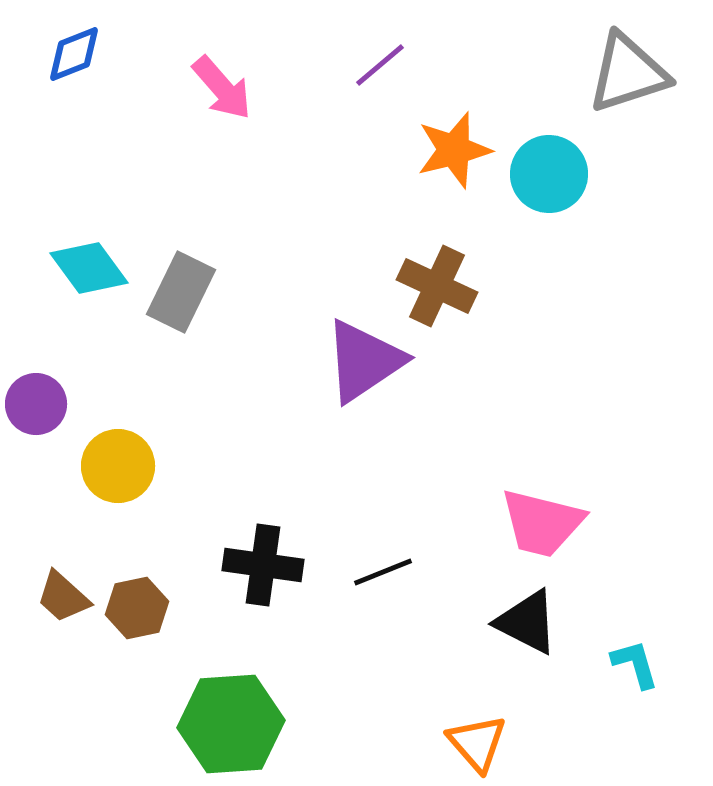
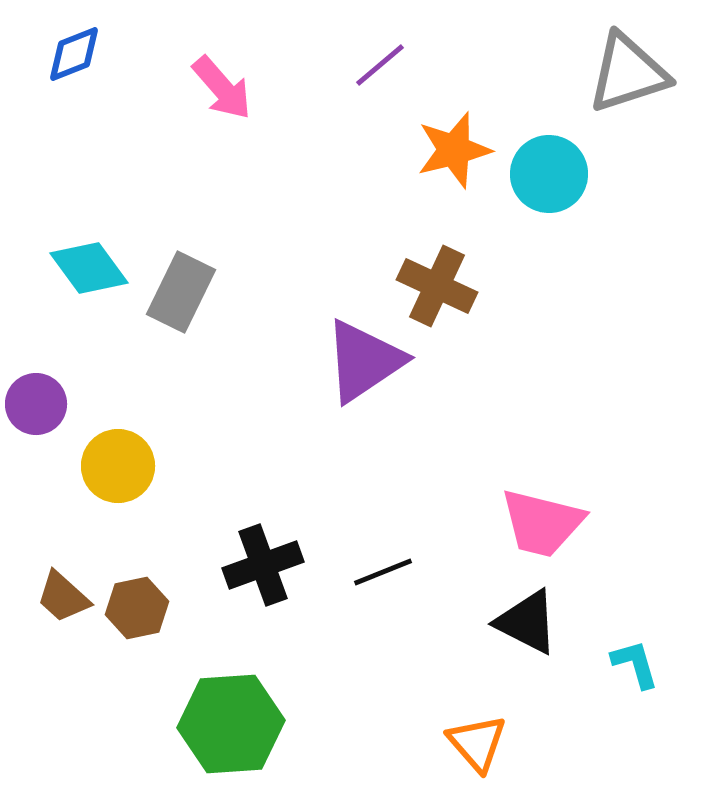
black cross: rotated 28 degrees counterclockwise
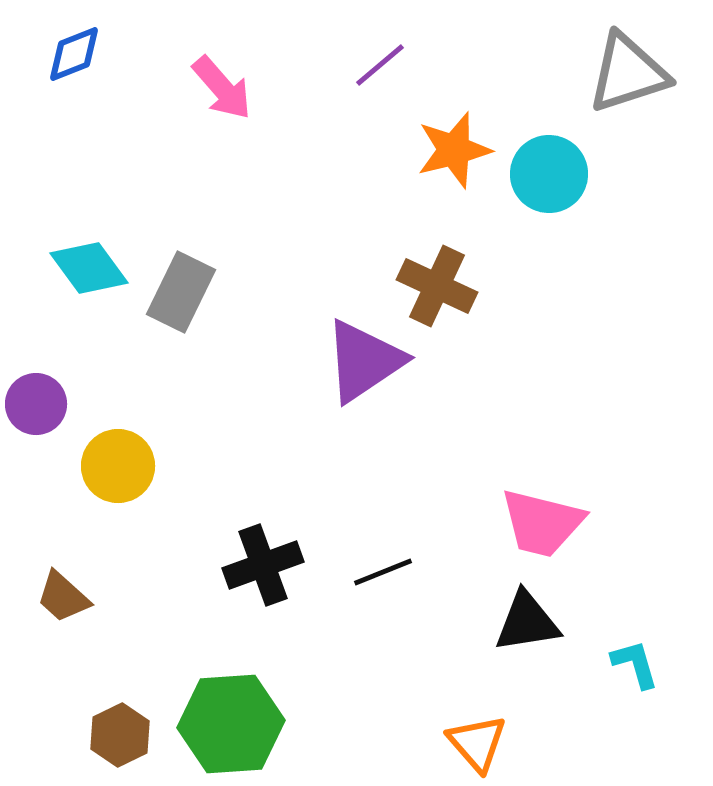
brown hexagon: moved 17 px left, 127 px down; rotated 14 degrees counterclockwise
black triangle: rotated 36 degrees counterclockwise
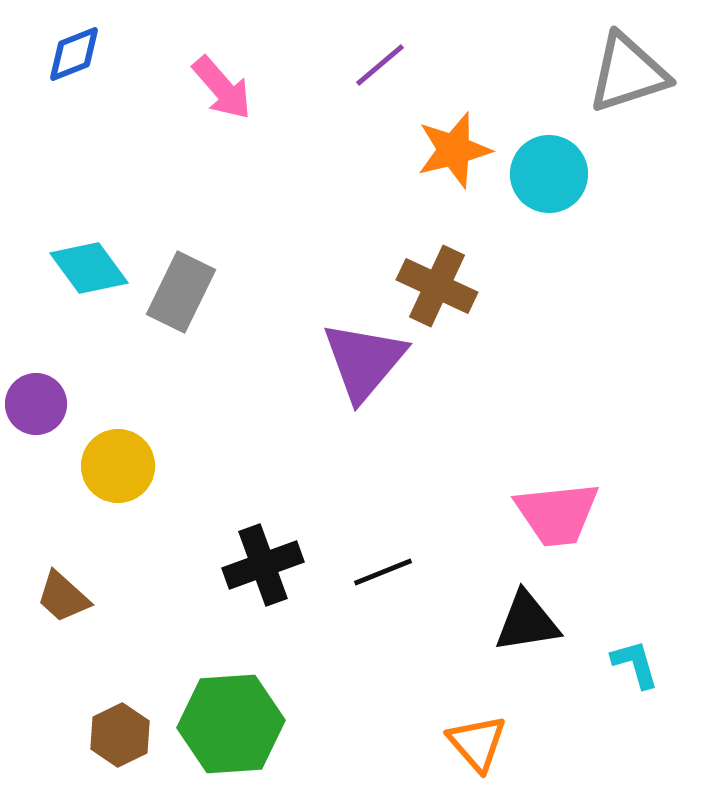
purple triangle: rotated 16 degrees counterclockwise
pink trapezoid: moved 15 px right, 9 px up; rotated 20 degrees counterclockwise
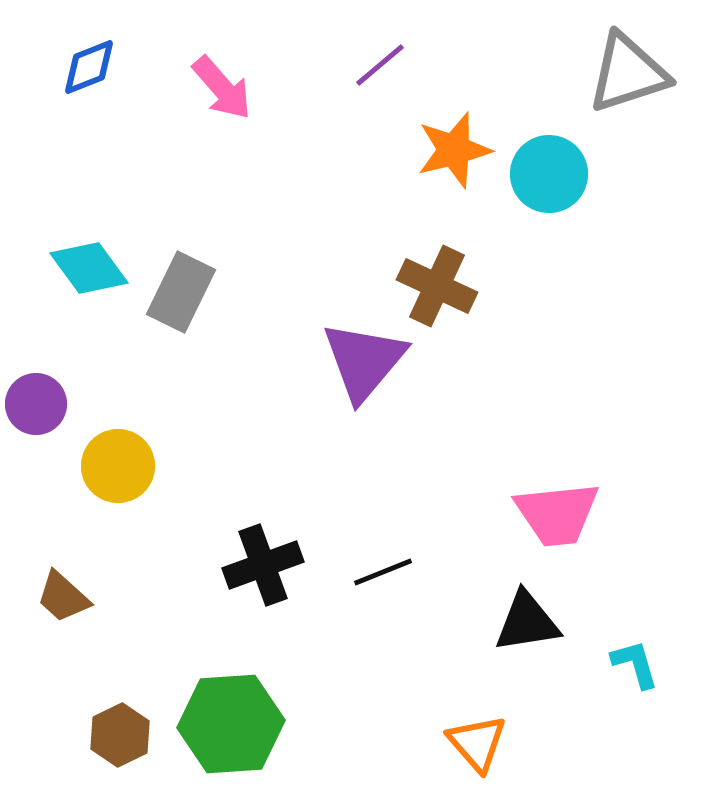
blue diamond: moved 15 px right, 13 px down
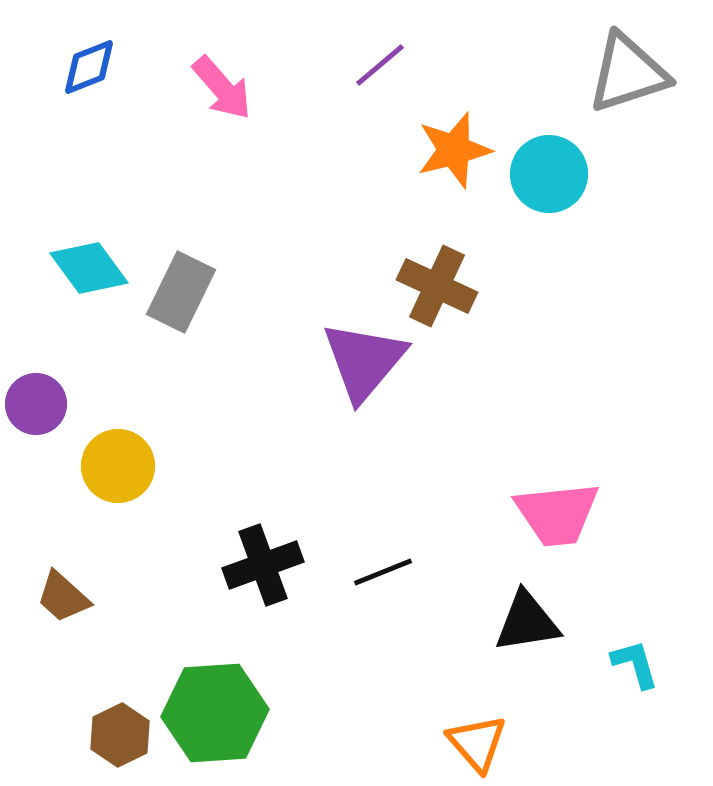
green hexagon: moved 16 px left, 11 px up
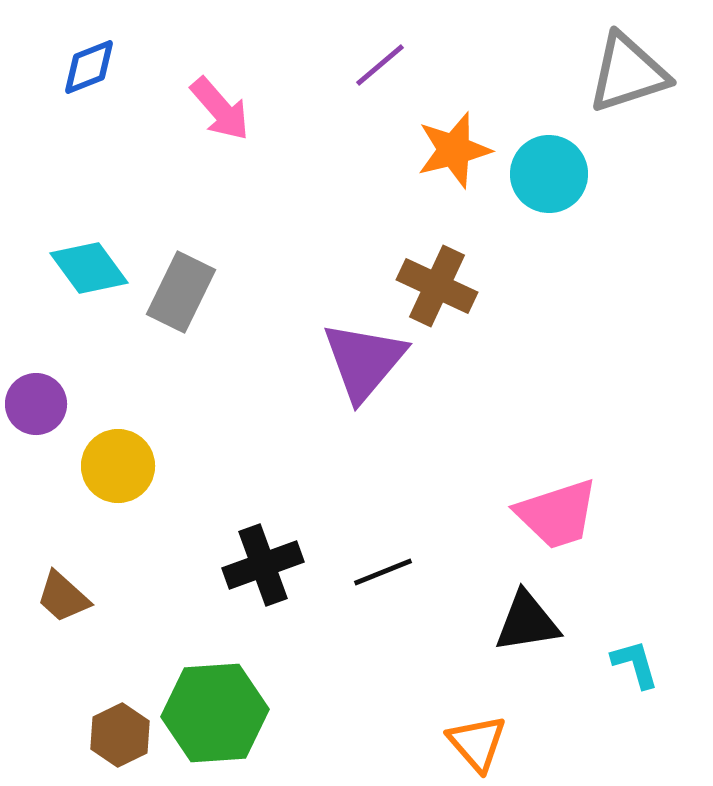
pink arrow: moved 2 px left, 21 px down
pink trapezoid: rotated 12 degrees counterclockwise
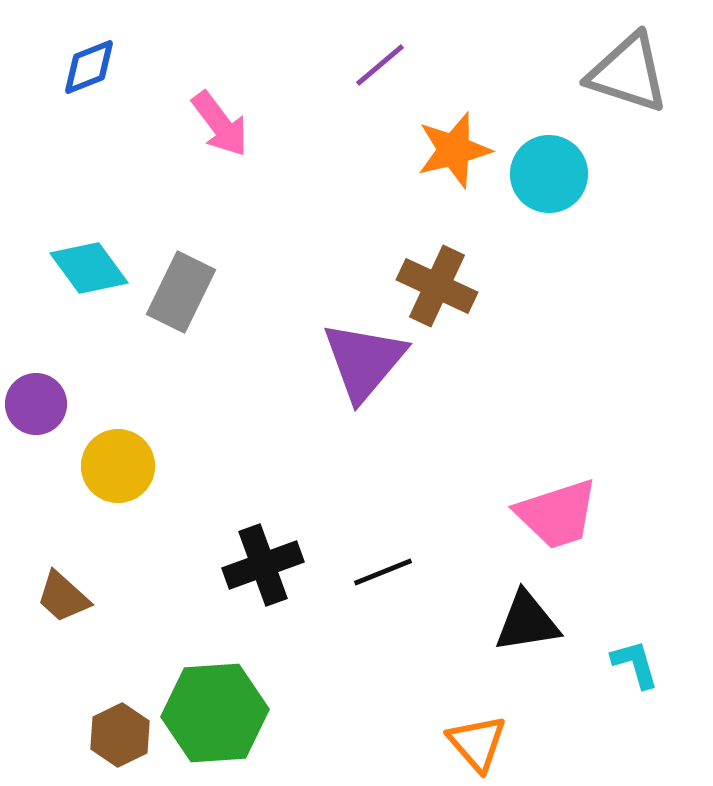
gray triangle: rotated 36 degrees clockwise
pink arrow: moved 15 px down; rotated 4 degrees clockwise
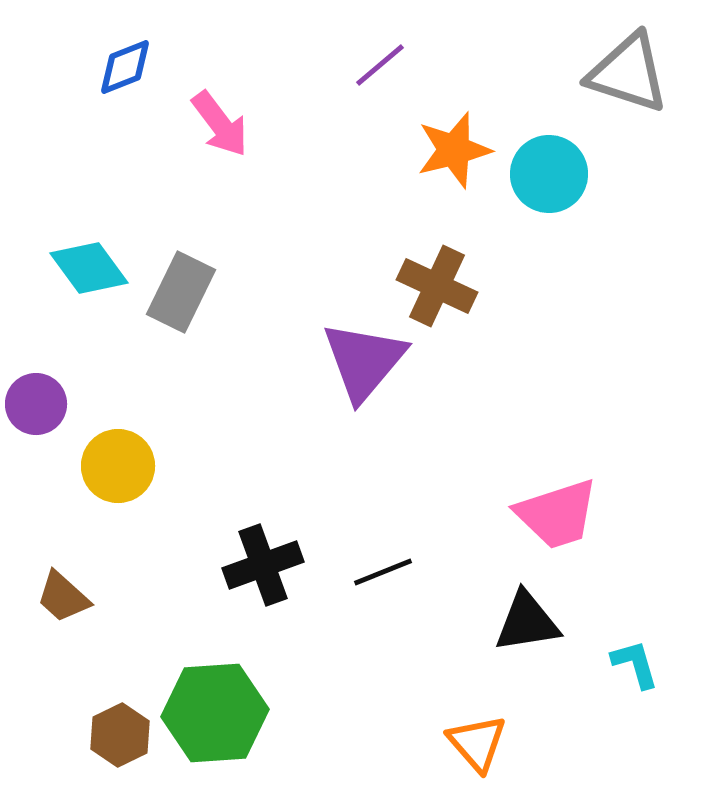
blue diamond: moved 36 px right
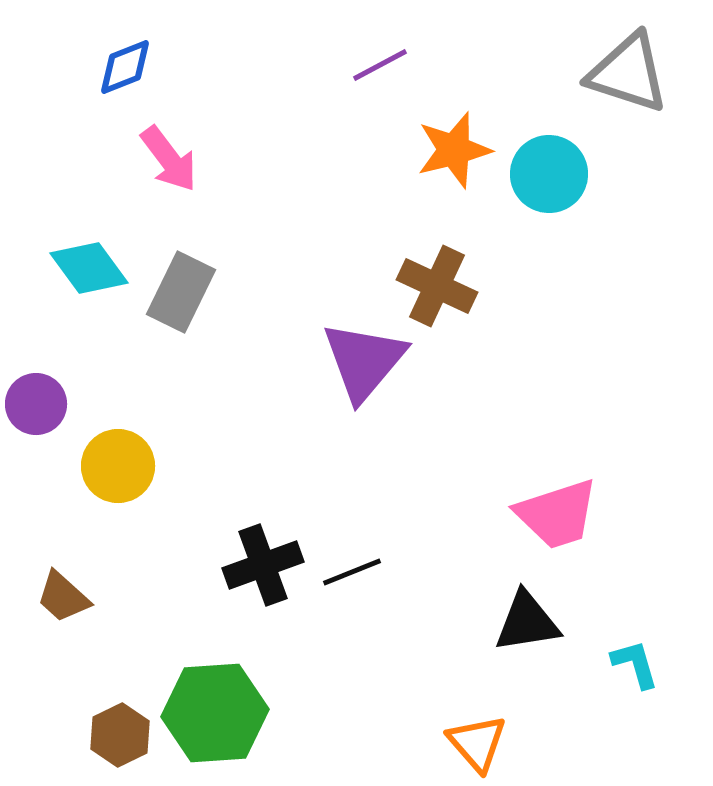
purple line: rotated 12 degrees clockwise
pink arrow: moved 51 px left, 35 px down
black line: moved 31 px left
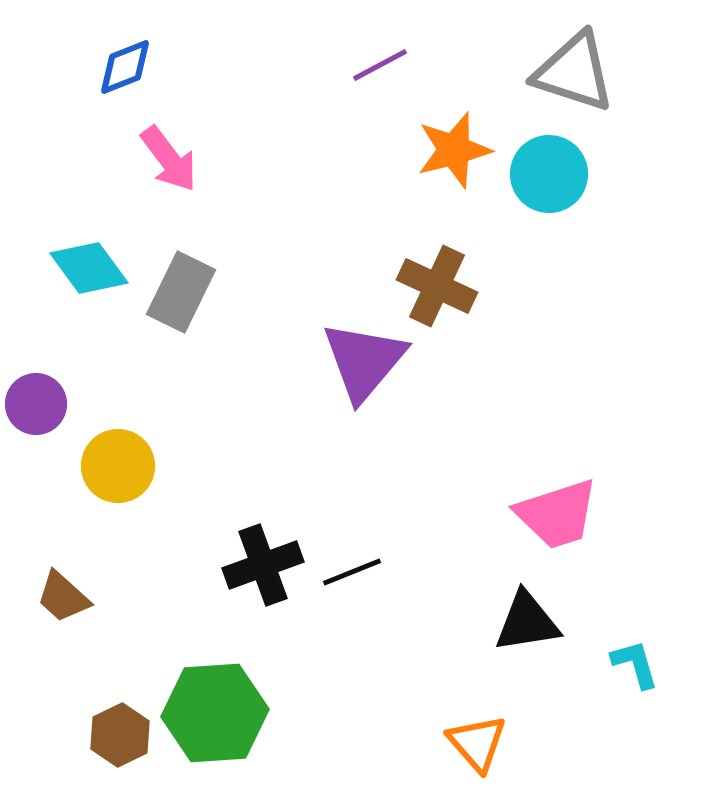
gray triangle: moved 54 px left, 1 px up
